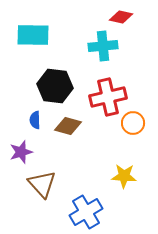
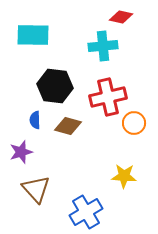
orange circle: moved 1 px right
brown triangle: moved 6 px left, 5 px down
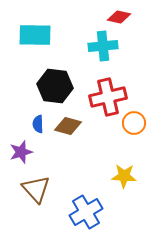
red diamond: moved 2 px left
cyan rectangle: moved 2 px right
blue semicircle: moved 3 px right, 4 px down
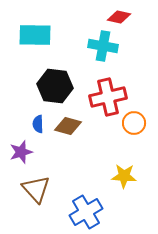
cyan cross: rotated 16 degrees clockwise
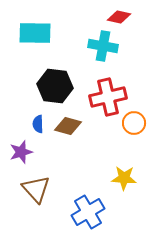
cyan rectangle: moved 2 px up
yellow star: moved 2 px down
blue cross: moved 2 px right
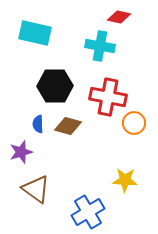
cyan rectangle: rotated 12 degrees clockwise
cyan cross: moved 3 px left
black hexagon: rotated 8 degrees counterclockwise
red cross: rotated 24 degrees clockwise
yellow star: moved 1 px right, 2 px down
brown triangle: rotated 12 degrees counterclockwise
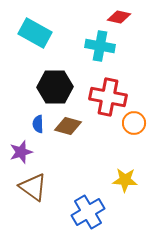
cyan rectangle: rotated 16 degrees clockwise
black hexagon: moved 1 px down
brown triangle: moved 3 px left, 2 px up
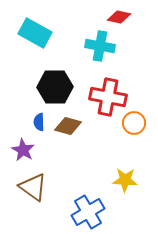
blue semicircle: moved 1 px right, 2 px up
purple star: moved 2 px right, 2 px up; rotated 25 degrees counterclockwise
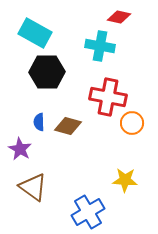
black hexagon: moved 8 px left, 15 px up
orange circle: moved 2 px left
purple star: moved 3 px left, 1 px up
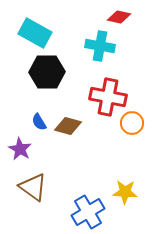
blue semicircle: rotated 30 degrees counterclockwise
yellow star: moved 12 px down
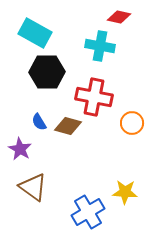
red cross: moved 14 px left
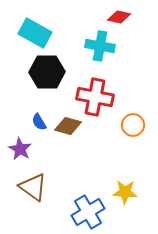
red cross: moved 1 px right
orange circle: moved 1 px right, 2 px down
